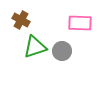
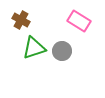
pink rectangle: moved 1 px left, 2 px up; rotated 30 degrees clockwise
green triangle: moved 1 px left, 1 px down
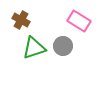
gray circle: moved 1 px right, 5 px up
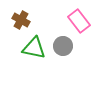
pink rectangle: rotated 20 degrees clockwise
green triangle: rotated 30 degrees clockwise
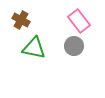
gray circle: moved 11 px right
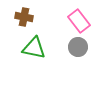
brown cross: moved 3 px right, 3 px up; rotated 18 degrees counterclockwise
gray circle: moved 4 px right, 1 px down
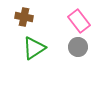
green triangle: rotated 45 degrees counterclockwise
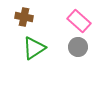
pink rectangle: rotated 10 degrees counterclockwise
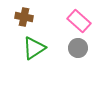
gray circle: moved 1 px down
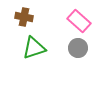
green triangle: rotated 15 degrees clockwise
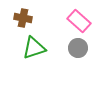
brown cross: moved 1 px left, 1 px down
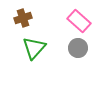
brown cross: rotated 30 degrees counterclockwise
green triangle: rotated 30 degrees counterclockwise
